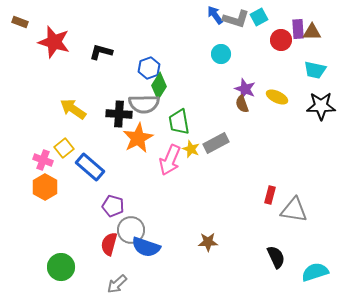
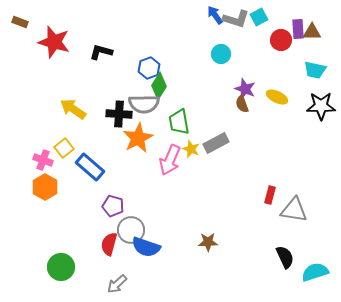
black semicircle: moved 9 px right
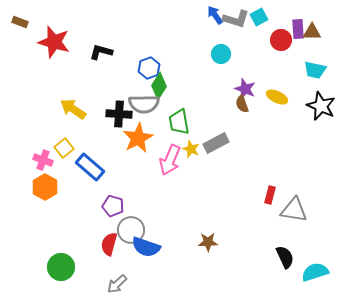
black star: rotated 24 degrees clockwise
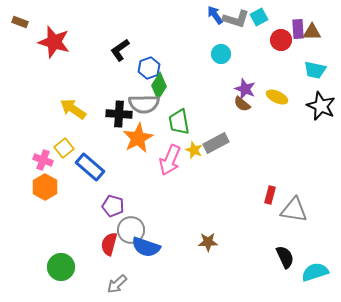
black L-shape: moved 19 px right, 2 px up; rotated 50 degrees counterclockwise
brown semicircle: rotated 30 degrees counterclockwise
yellow star: moved 3 px right, 1 px down
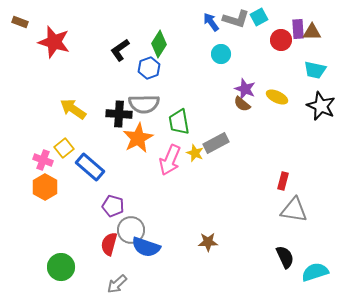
blue arrow: moved 4 px left, 7 px down
green diamond: moved 42 px up
yellow star: moved 1 px right, 3 px down
red rectangle: moved 13 px right, 14 px up
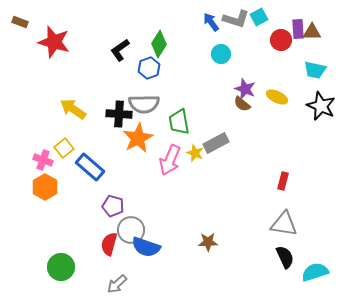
gray triangle: moved 10 px left, 14 px down
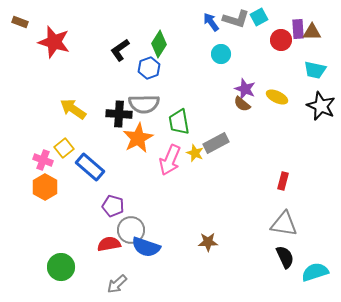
red semicircle: rotated 65 degrees clockwise
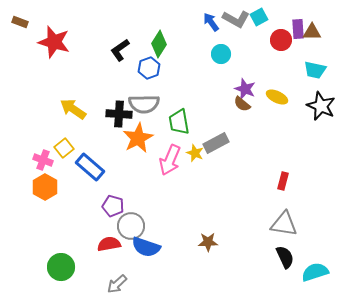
gray L-shape: rotated 12 degrees clockwise
gray circle: moved 4 px up
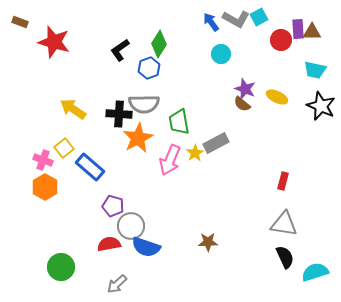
yellow star: rotated 18 degrees clockwise
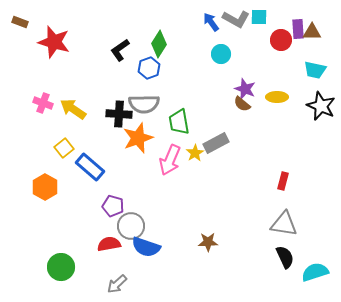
cyan square: rotated 30 degrees clockwise
yellow ellipse: rotated 25 degrees counterclockwise
orange star: rotated 8 degrees clockwise
pink cross: moved 57 px up
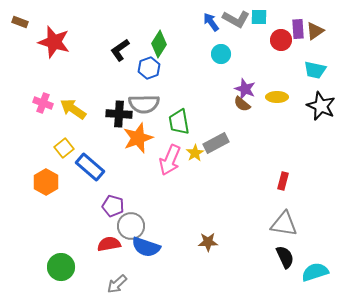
brown triangle: moved 3 px right, 1 px up; rotated 36 degrees counterclockwise
orange hexagon: moved 1 px right, 5 px up
